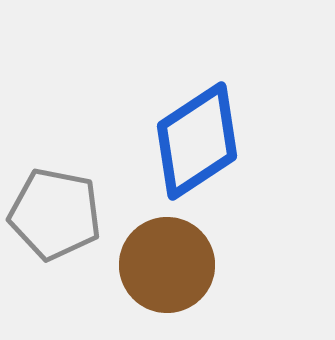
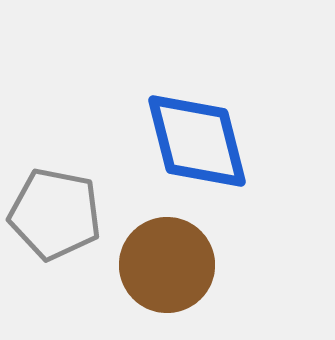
blue diamond: rotated 71 degrees counterclockwise
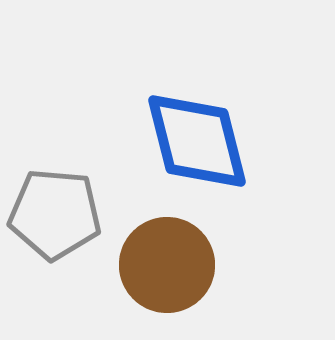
gray pentagon: rotated 6 degrees counterclockwise
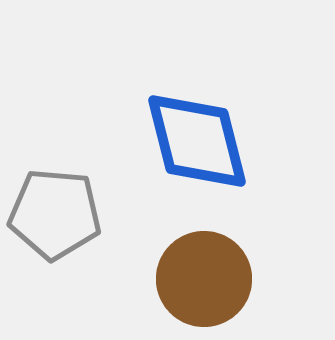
brown circle: moved 37 px right, 14 px down
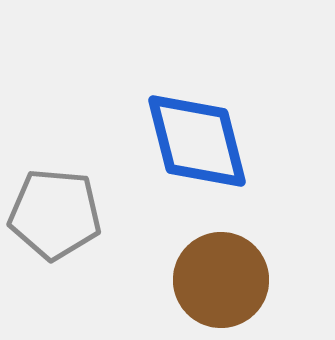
brown circle: moved 17 px right, 1 px down
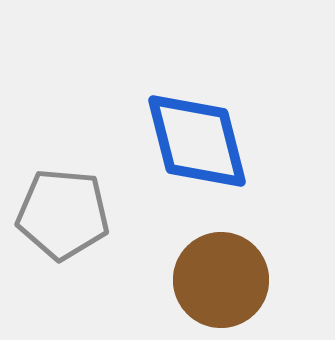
gray pentagon: moved 8 px right
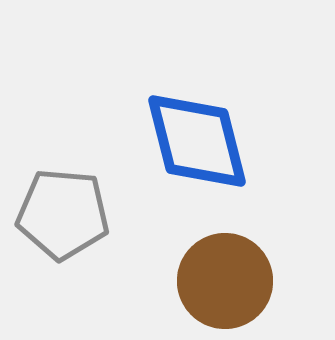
brown circle: moved 4 px right, 1 px down
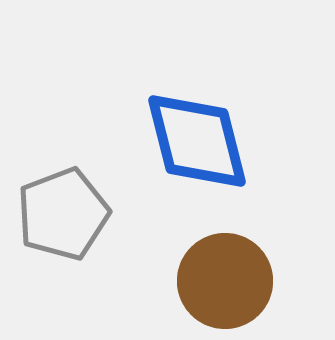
gray pentagon: rotated 26 degrees counterclockwise
